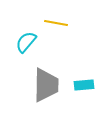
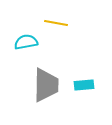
cyan semicircle: rotated 40 degrees clockwise
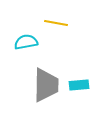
cyan rectangle: moved 5 px left
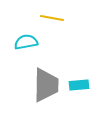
yellow line: moved 4 px left, 5 px up
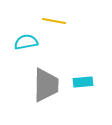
yellow line: moved 2 px right, 3 px down
cyan rectangle: moved 4 px right, 3 px up
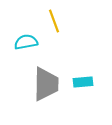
yellow line: rotated 60 degrees clockwise
gray trapezoid: moved 1 px up
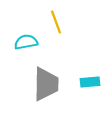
yellow line: moved 2 px right, 1 px down
cyan rectangle: moved 7 px right
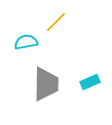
yellow line: rotated 65 degrees clockwise
cyan rectangle: rotated 18 degrees counterclockwise
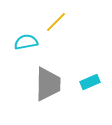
gray trapezoid: moved 2 px right
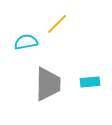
yellow line: moved 1 px right, 2 px down
cyan rectangle: rotated 18 degrees clockwise
